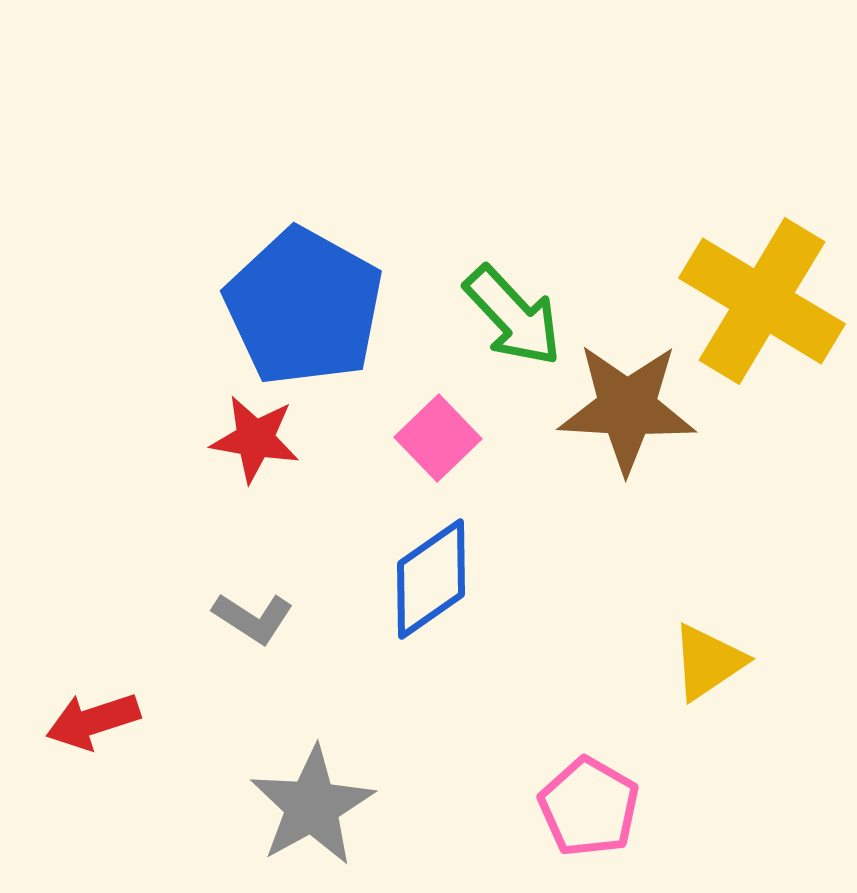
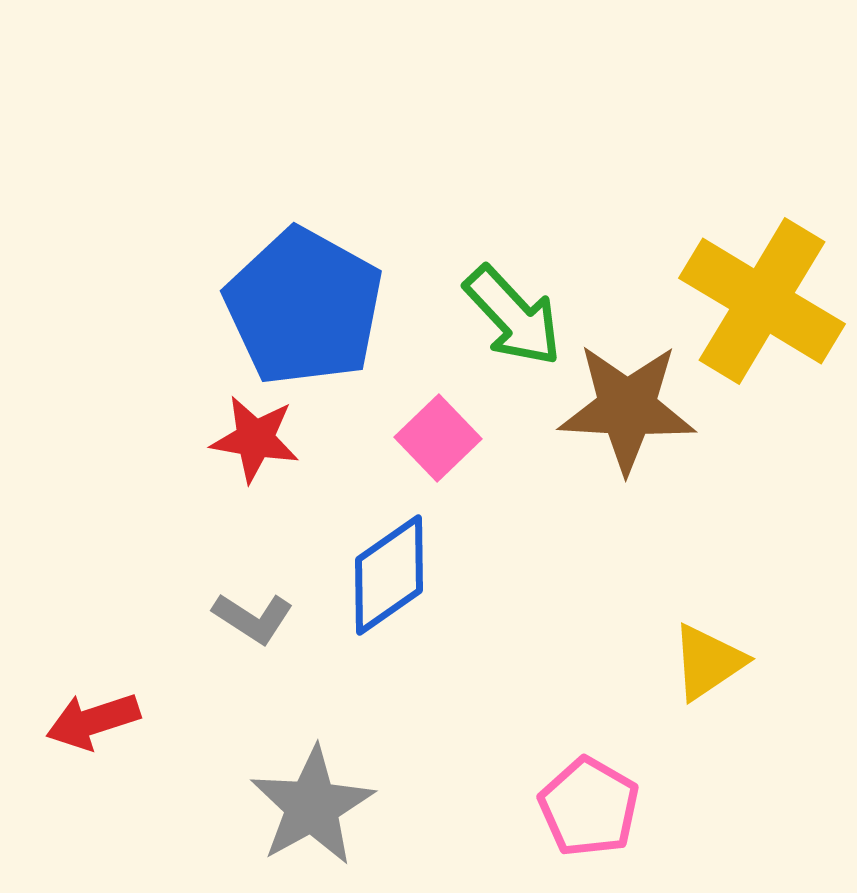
blue diamond: moved 42 px left, 4 px up
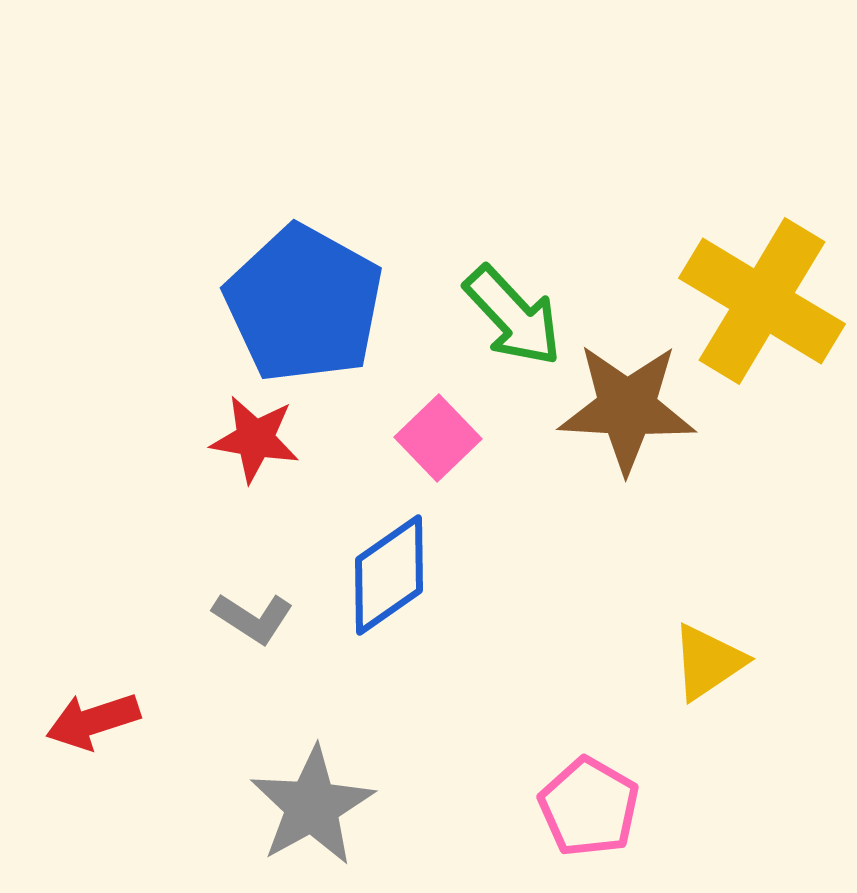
blue pentagon: moved 3 px up
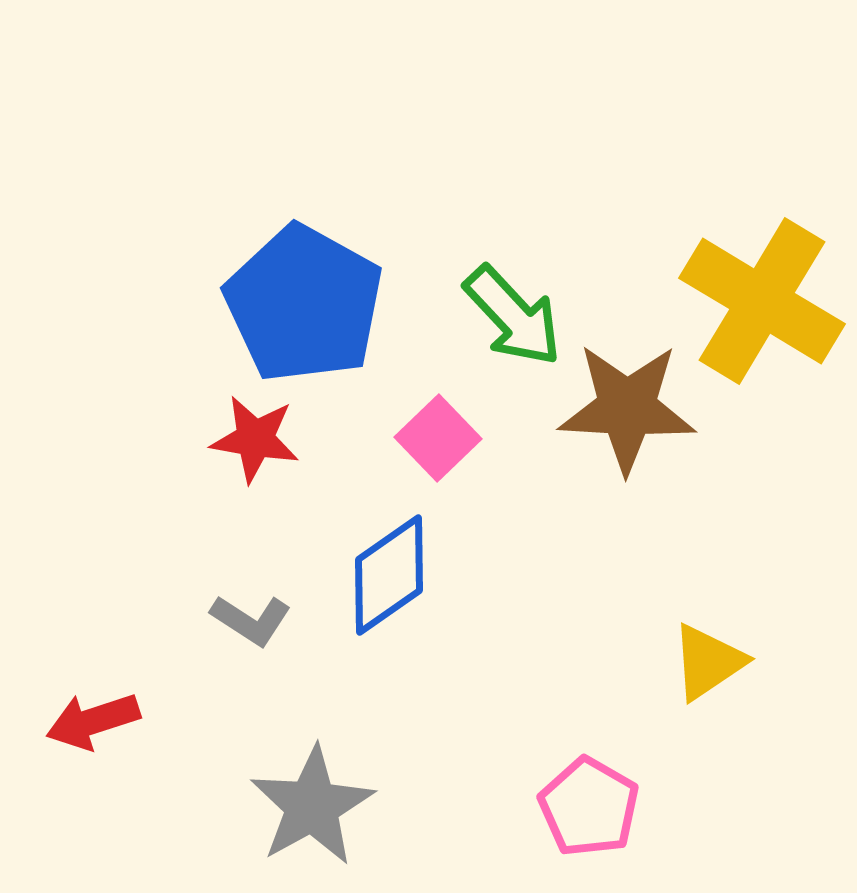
gray L-shape: moved 2 px left, 2 px down
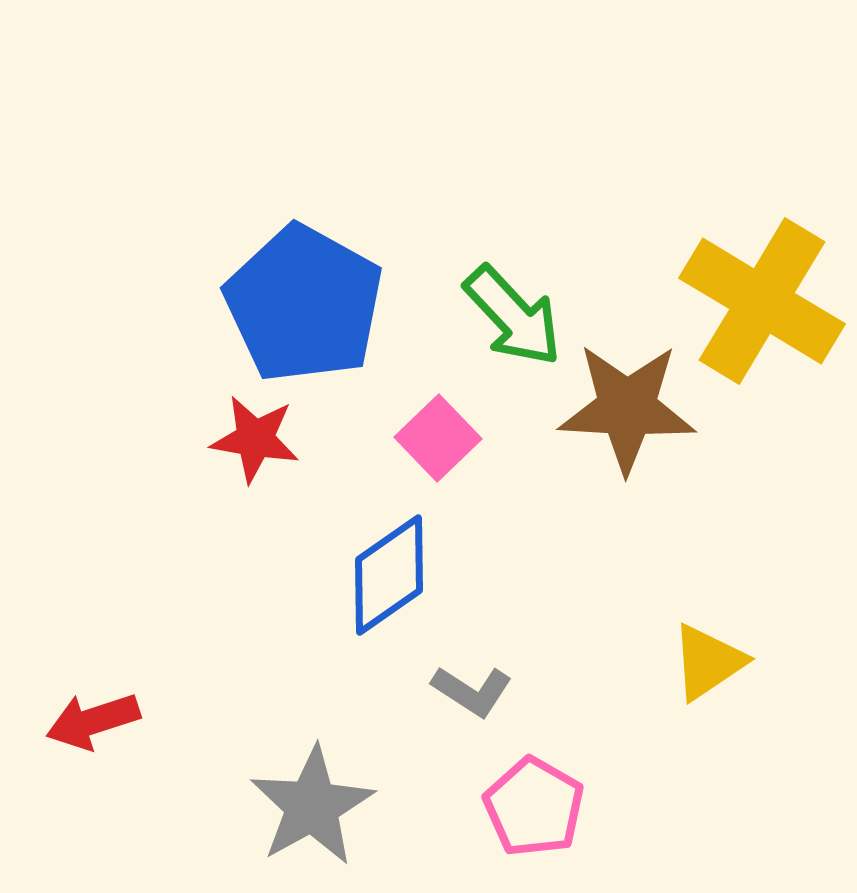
gray L-shape: moved 221 px right, 71 px down
pink pentagon: moved 55 px left
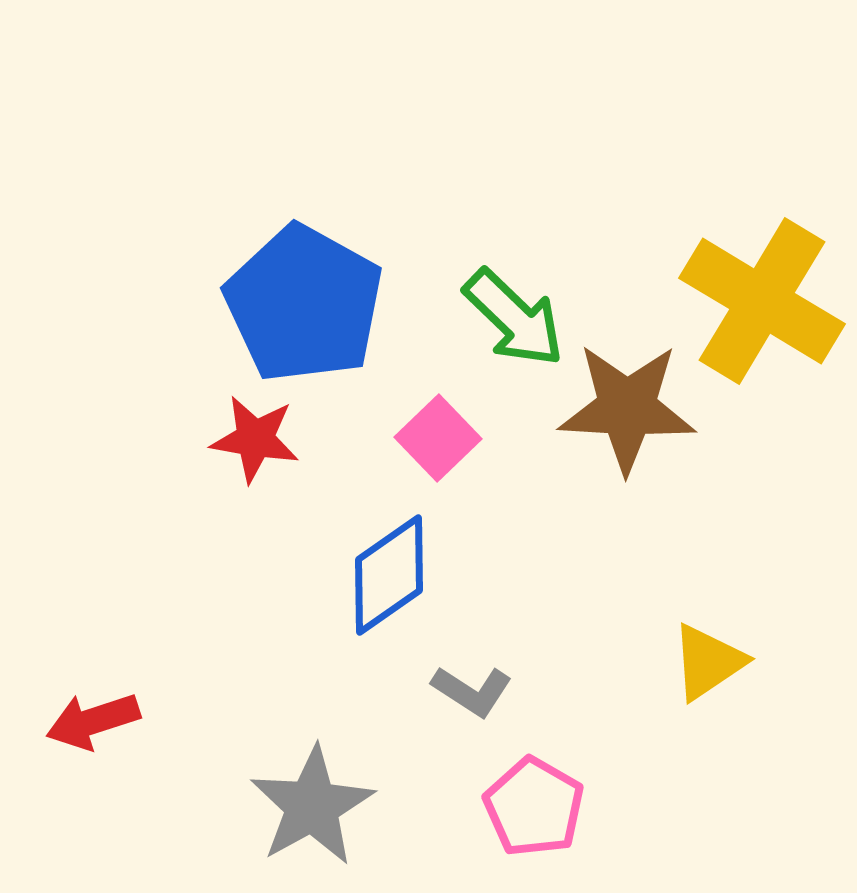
green arrow: moved 1 px right, 2 px down; rotated 3 degrees counterclockwise
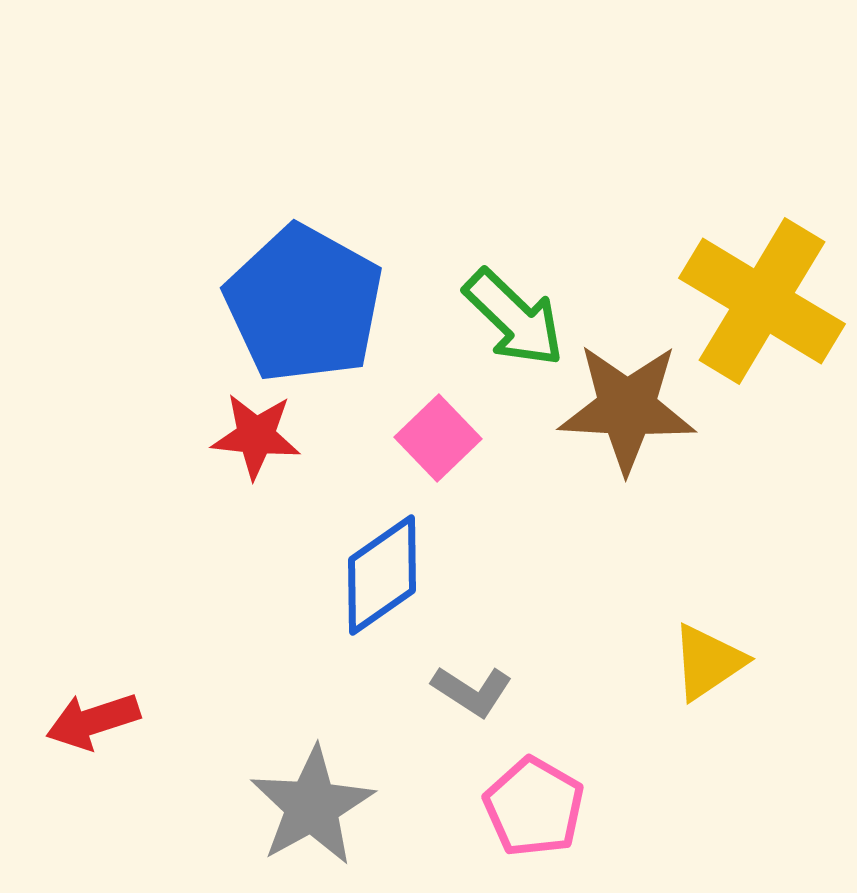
red star: moved 1 px right, 3 px up; rotated 4 degrees counterclockwise
blue diamond: moved 7 px left
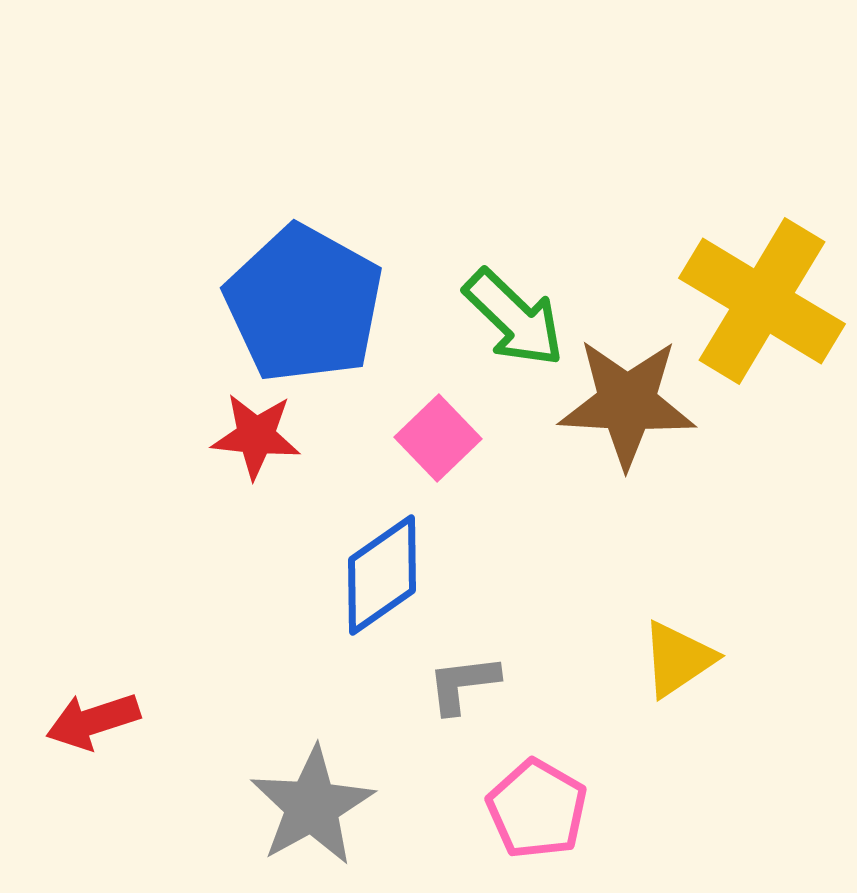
brown star: moved 5 px up
yellow triangle: moved 30 px left, 3 px up
gray L-shape: moved 9 px left, 7 px up; rotated 140 degrees clockwise
pink pentagon: moved 3 px right, 2 px down
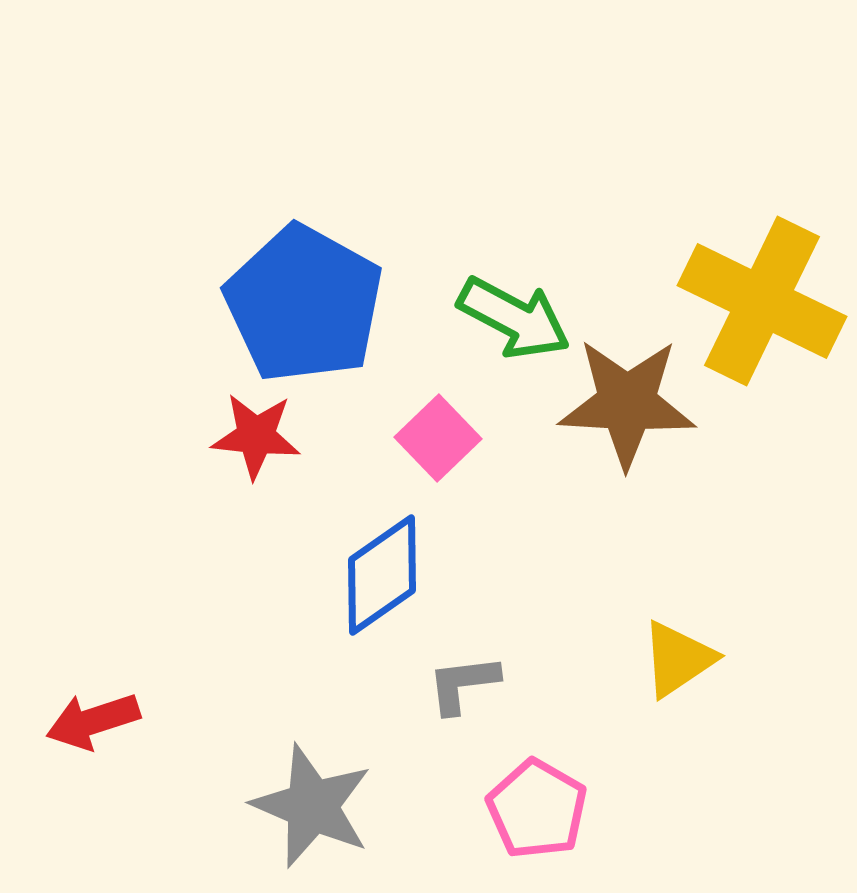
yellow cross: rotated 5 degrees counterclockwise
green arrow: rotated 16 degrees counterclockwise
gray star: rotated 20 degrees counterclockwise
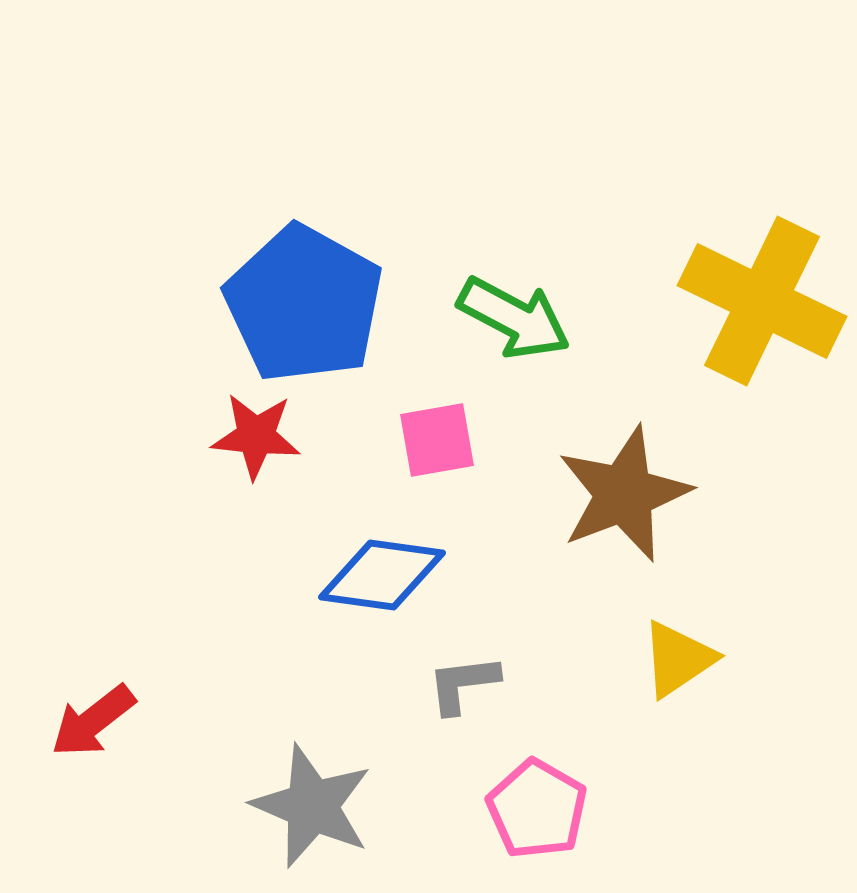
brown star: moved 3 px left, 91 px down; rotated 24 degrees counterclockwise
pink square: moved 1 px left, 2 px down; rotated 34 degrees clockwise
blue diamond: rotated 43 degrees clockwise
red arrow: rotated 20 degrees counterclockwise
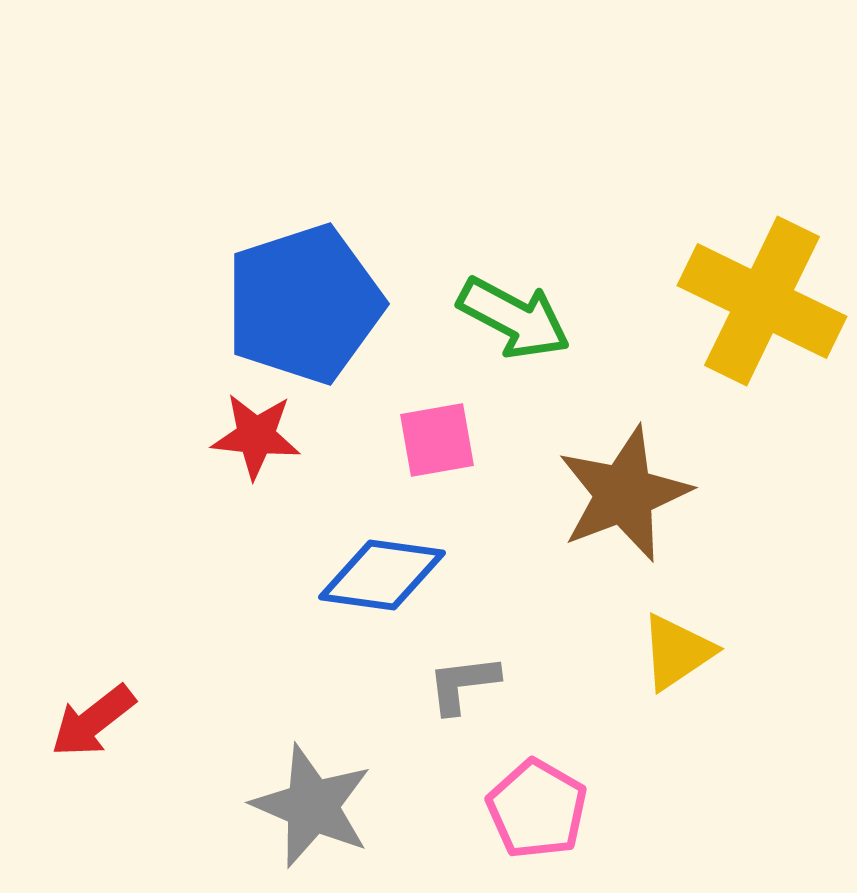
blue pentagon: rotated 25 degrees clockwise
yellow triangle: moved 1 px left, 7 px up
